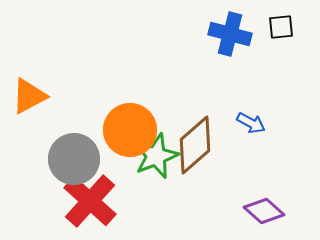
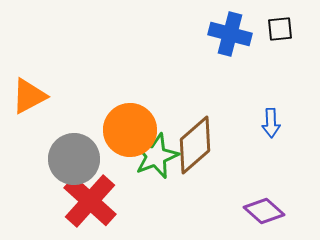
black square: moved 1 px left, 2 px down
blue arrow: moved 20 px right; rotated 60 degrees clockwise
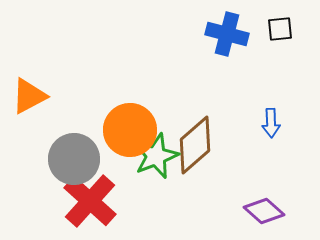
blue cross: moved 3 px left
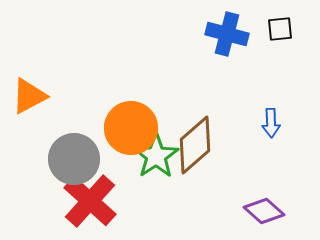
orange circle: moved 1 px right, 2 px up
green star: rotated 12 degrees counterclockwise
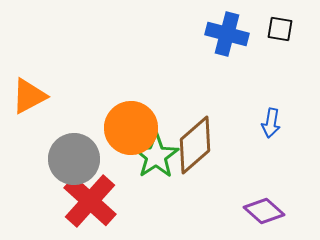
black square: rotated 16 degrees clockwise
blue arrow: rotated 12 degrees clockwise
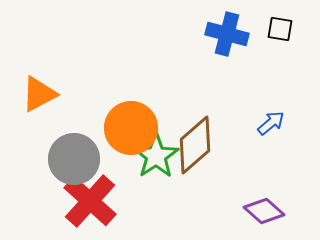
orange triangle: moved 10 px right, 2 px up
blue arrow: rotated 140 degrees counterclockwise
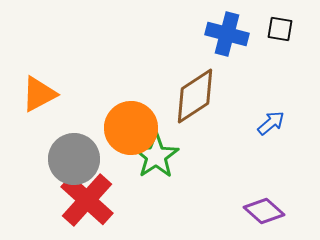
brown diamond: moved 49 px up; rotated 8 degrees clockwise
red cross: moved 3 px left, 1 px up
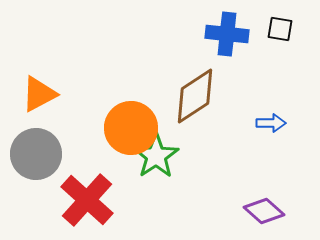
blue cross: rotated 9 degrees counterclockwise
blue arrow: rotated 40 degrees clockwise
gray circle: moved 38 px left, 5 px up
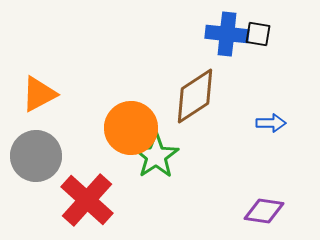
black square: moved 22 px left, 5 px down
gray circle: moved 2 px down
purple diamond: rotated 33 degrees counterclockwise
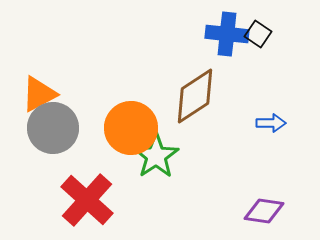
black square: rotated 24 degrees clockwise
gray circle: moved 17 px right, 28 px up
